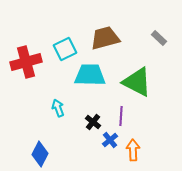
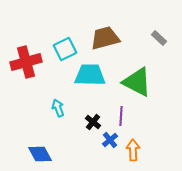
blue diamond: rotated 55 degrees counterclockwise
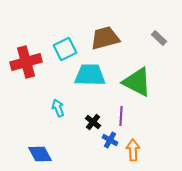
blue cross: rotated 21 degrees counterclockwise
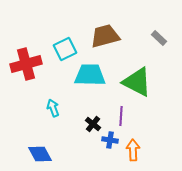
brown trapezoid: moved 2 px up
red cross: moved 2 px down
cyan arrow: moved 5 px left
black cross: moved 2 px down
blue cross: rotated 21 degrees counterclockwise
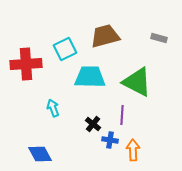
gray rectangle: rotated 28 degrees counterclockwise
red cross: rotated 12 degrees clockwise
cyan trapezoid: moved 2 px down
purple line: moved 1 px right, 1 px up
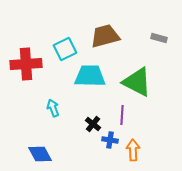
cyan trapezoid: moved 1 px up
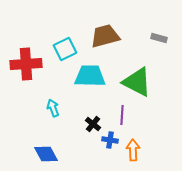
blue diamond: moved 6 px right
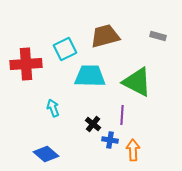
gray rectangle: moved 1 px left, 2 px up
blue diamond: rotated 20 degrees counterclockwise
